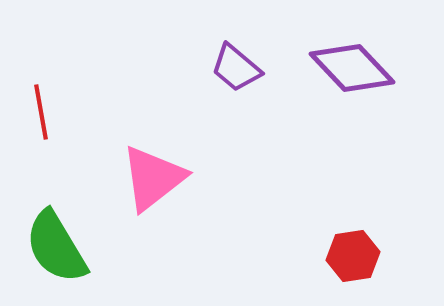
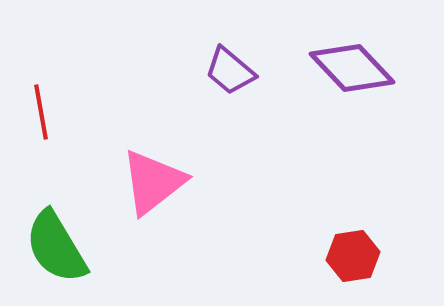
purple trapezoid: moved 6 px left, 3 px down
pink triangle: moved 4 px down
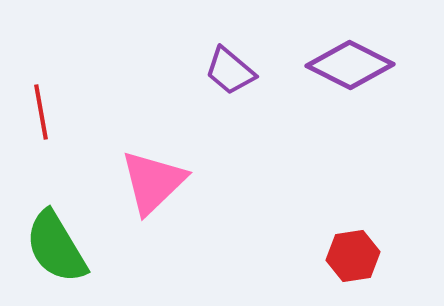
purple diamond: moved 2 px left, 3 px up; rotated 20 degrees counterclockwise
pink triangle: rotated 6 degrees counterclockwise
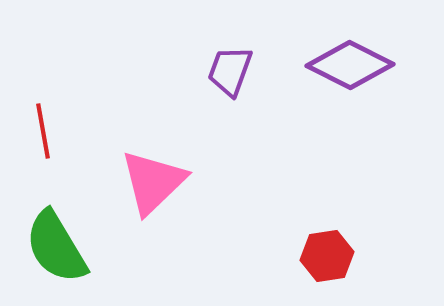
purple trapezoid: rotated 70 degrees clockwise
red line: moved 2 px right, 19 px down
red hexagon: moved 26 px left
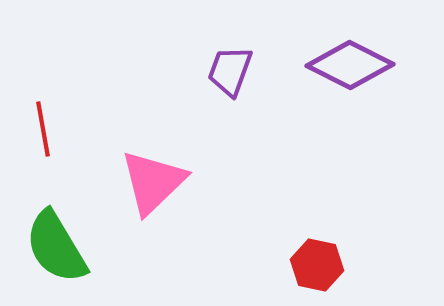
red line: moved 2 px up
red hexagon: moved 10 px left, 9 px down; rotated 21 degrees clockwise
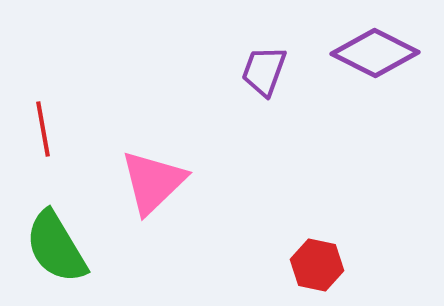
purple diamond: moved 25 px right, 12 px up
purple trapezoid: moved 34 px right
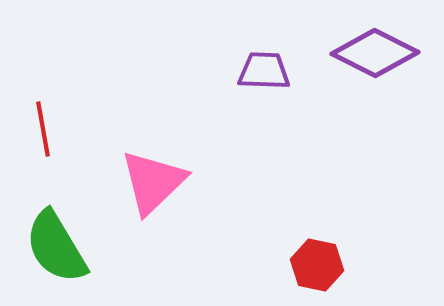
purple trapezoid: rotated 72 degrees clockwise
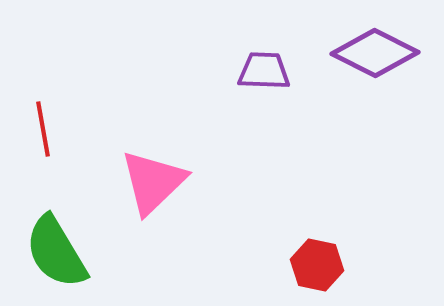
green semicircle: moved 5 px down
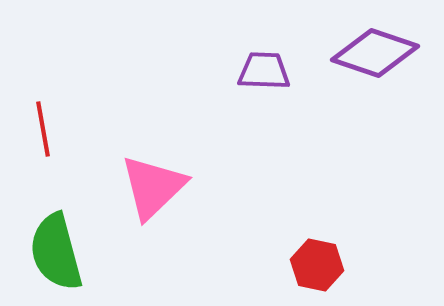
purple diamond: rotated 8 degrees counterclockwise
pink triangle: moved 5 px down
green semicircle: rotated 16 degrees clockwise
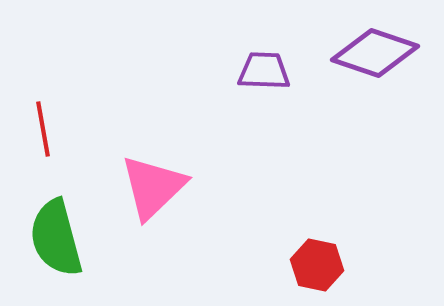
green semicircle: moved 14 px up
